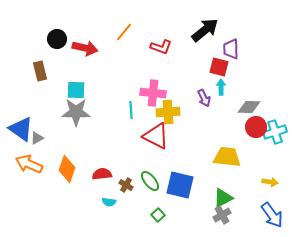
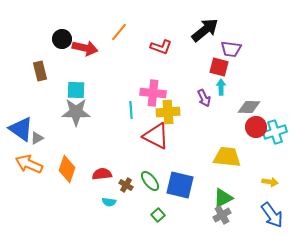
orange line: moved 5 px left
black circle: moved 5 px right
purple trapezoid: rotated 80 degrees counterclockwise
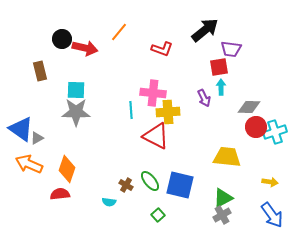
red L-shape: moved 1 px right, 2 px down
red square: rotated 24 degrees counterclockwise
red semicircle: moved 42 px left, 20 px down
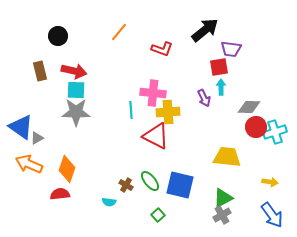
black circle: moved 4 px left, 3 px up
red arrow: moved 11 px left, 23 px down
blue triangle: moved 2 px up
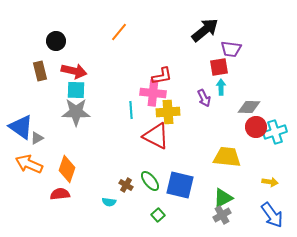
black circle: moved 2 px left, 5 px down
red L-shape: moved 27 px down; rotated 30 degrees counterclockwise
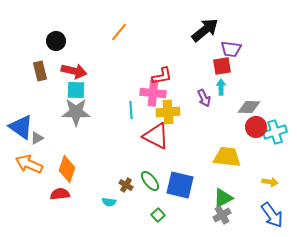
red square: moved 3 px right, 1 px up
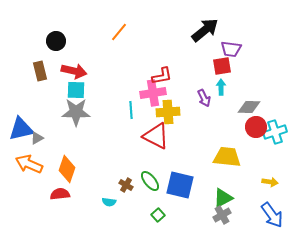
pink cross: rotated 15 degrees counterclockwise
blue triangle: moved 2 px down; rotated 48 degrees counterclockwise
